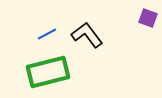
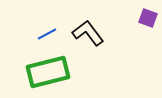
black L-shape: moved 1 px right, 2 px up
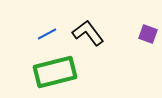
purple square: moved 16 px down
green rectangle: moved 7 px right
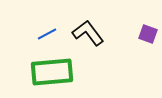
green rectangle: moved 3 px left; rotated 9 degrees clockwise
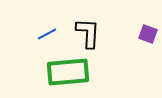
black L-shape: rotated 40 degrees clockwise
green rectangle: moved 16 px right
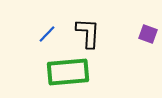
blue line: rotated 18 degrees counterclockwise
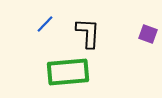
blue line: moved 2 px left, 10 px up
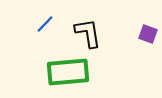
black L-shape: rotated 12 degrees counterclockwise
